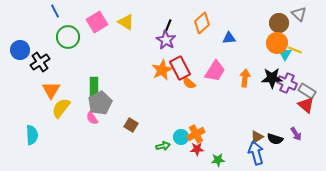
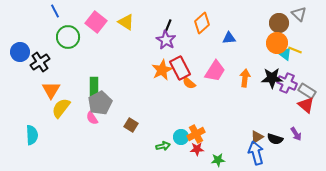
pink square: moved 1 px left; rotated 20 degrees counterclockwise
blue circle: moved 2 px down
cyan triangle: rotated 24 degrees counterclockwise
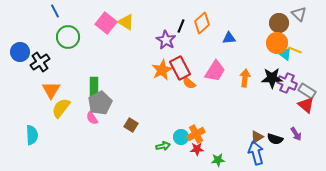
pink square: moved 10 px right, 1 px down
black line: moved 13 px right
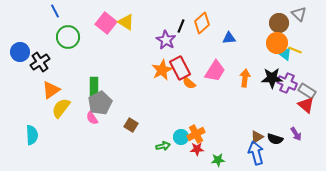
orange triangle: rotated 24 degrees clockwise
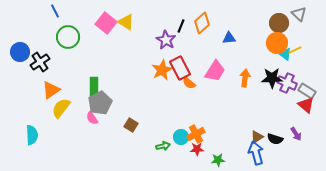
yellow line: rotated 48 degrees counterclockwise
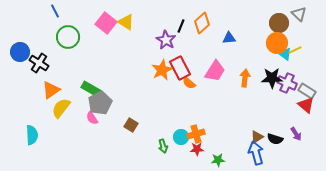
black cross: moved 1 px left, 1 px down; rotated 24 degrees counterclockwise
green rectangle: moved 3 px left, 2 px down; rotated 60 degrees counterclockwise
orange cross: rotated 12 degrees clockwise
green arrow: rotated 88 degrees clockwise
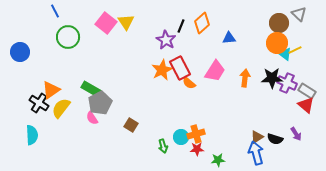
yellow triangle: rotated 24 degrees clockwise
black cross: moved 40 px down
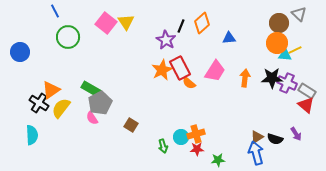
cyan triangle: moved 1 px down; rotated 32 degrees counterclockwise
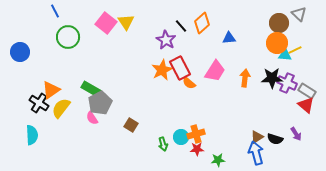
black line: rotated 64 degrees counterclockwise
green arrow: moved 2 px up
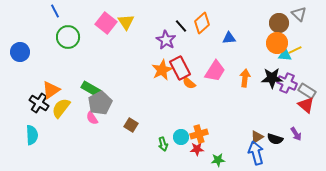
orange cross: moved 3 px right
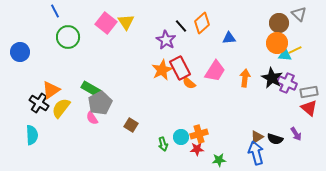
black star: rotated 30 degrees clockwise
gray rectangle: moved 2 px right, 1 px down; rotated 42 degrees counterclockwise
red triangle: moved 3 px right, 3 px down
green star: moved 1 px right
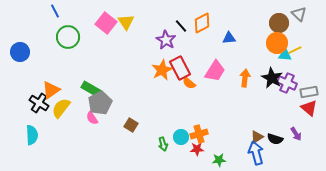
orange diamond: rotated 15 degrees clockwise
